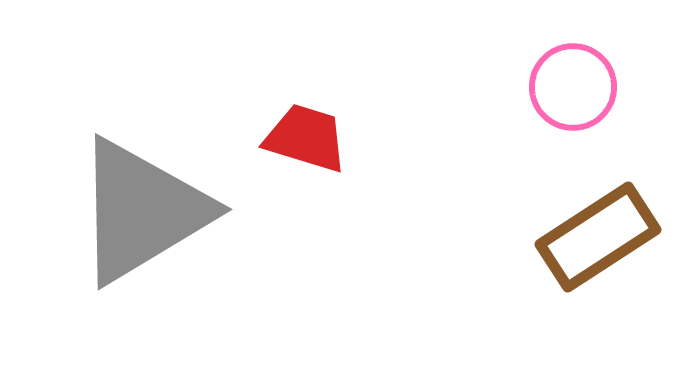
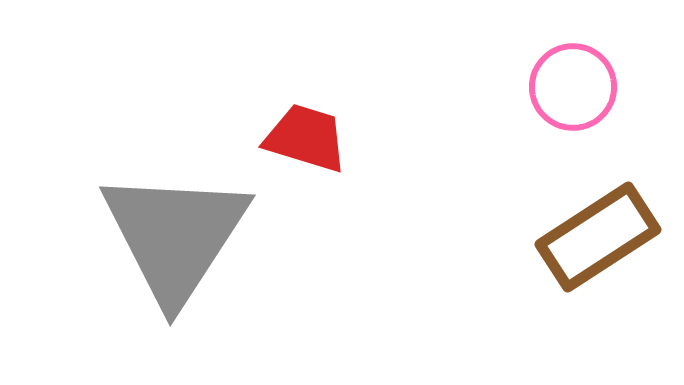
gray triangle: moved 33 px right, 25 px down; rotated 26 degrees counterclockwise
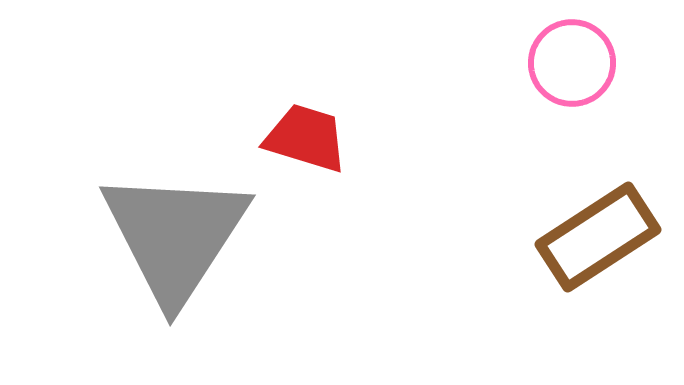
pink circle: moved 1 px left, 24 px up
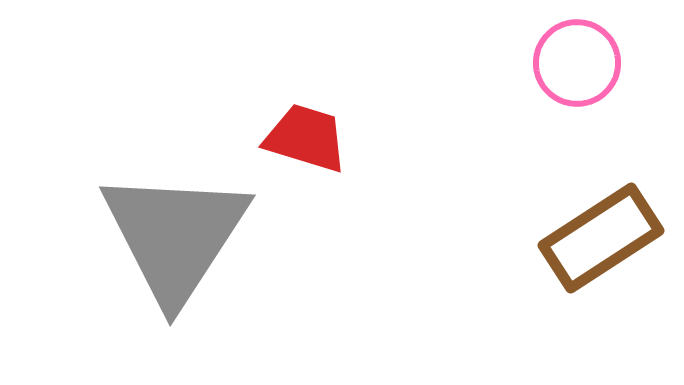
pink circle: moved 5 px right
brown rectangle: moved 3 px right, 1 px down
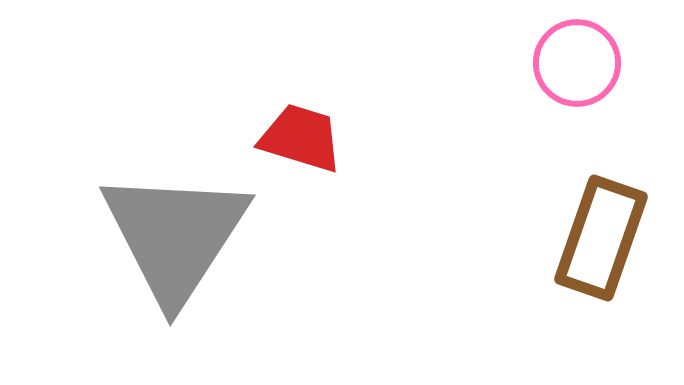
red trapezoid: moved 5 px left
brown rectangle: rotated 38 degrees counterclockwise
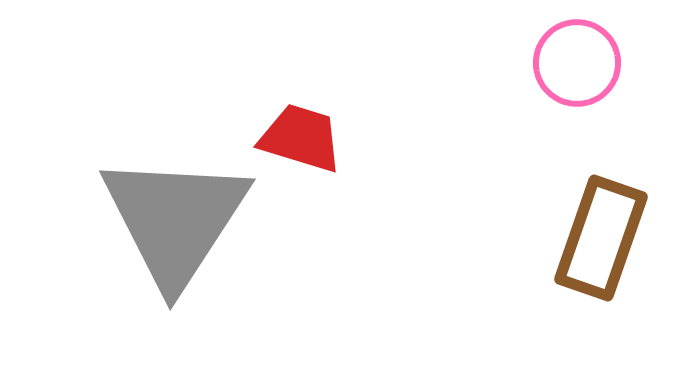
gray triangle: moved 16 px up
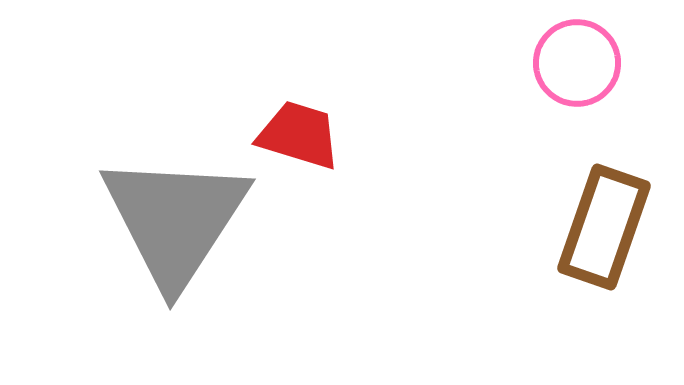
red trapezoid: moved 2 px left, 3 px up
brown rectangle: moved 3 px right, 11 px up
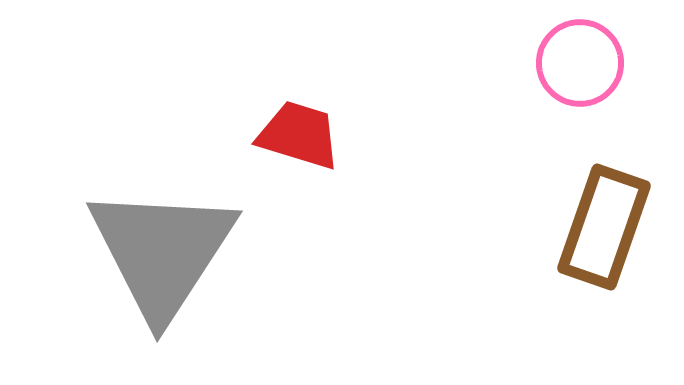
pink circle: moved 3 px right
gray triangle: moved 13 px left, 32 px down
